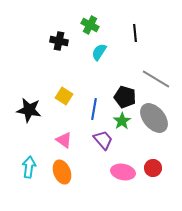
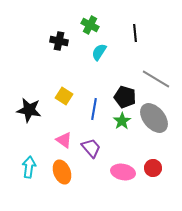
purple trapezoid: moved 12 px left, 8 px down
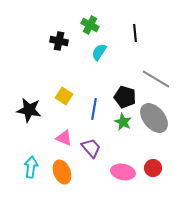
green star: moved 1 px right, 1 px down; rotated 12 degrees counterclockwise
pink triangle: moved 2 px up; rotated 12 degrees counterclockwise
cyan arrow: moved 2 px right
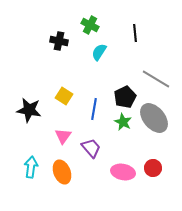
black pentagon: rotated 30 degrees clockwise
pink triangle: moved 1 px left, 2 px up; rotated 42 degrees clockwise
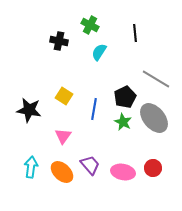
purple trapezoid: moved 1 px left, 17 px down
orange ellipse: rotated 25 degrees counterclockwise
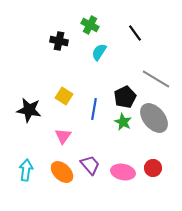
black line: rotated 30 degrees counterclockwise
cyan arrow: moved 5 px left, 3 px down
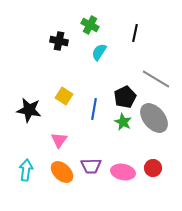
black line: rotated 48 degrees clockwise
pink triangle: moved 4 px left, 4 px down
purple trapezoid: moved 1 px right, 1 px down; rotated 130 degrees clockwise
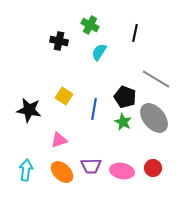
black pentagon: rotated 25 degrees counterclockwise
pink triangle: rotated 36 degrees clockwise
pink ellipse: moved 1 px left, 1 px up
